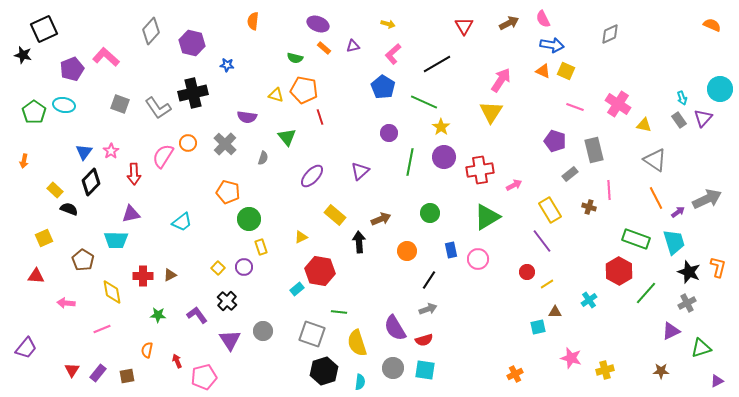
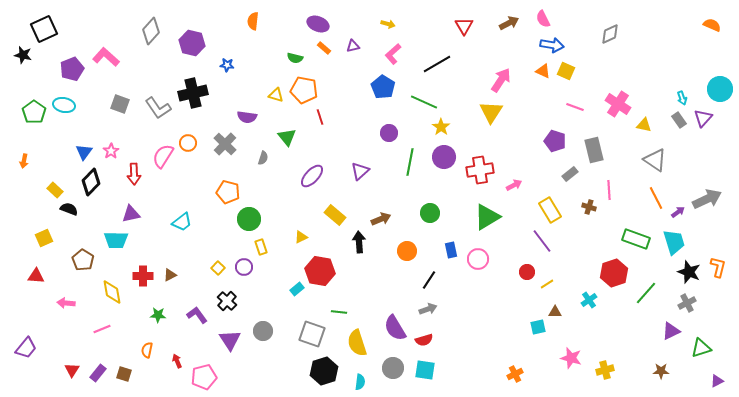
red hexagon at (619, 271): moved 5 px left, 2 px down; rotated 12 degrees clockwise
brown square at (127, 376): moved 3 px left, 2 px up; rotated 28 degrees clockwise
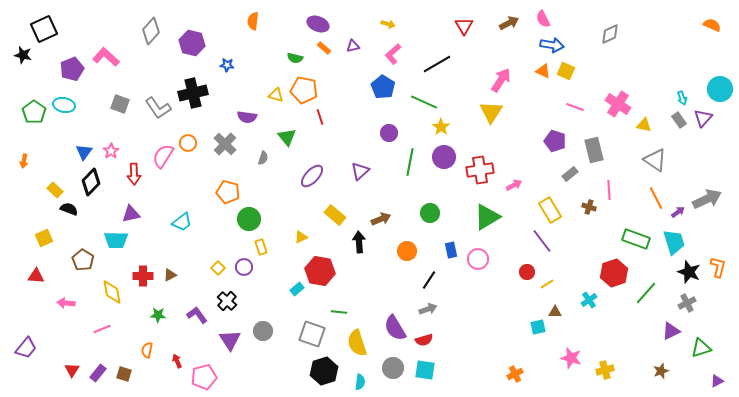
brown star at (661, 371): rotated 21 degrees counterclockwise
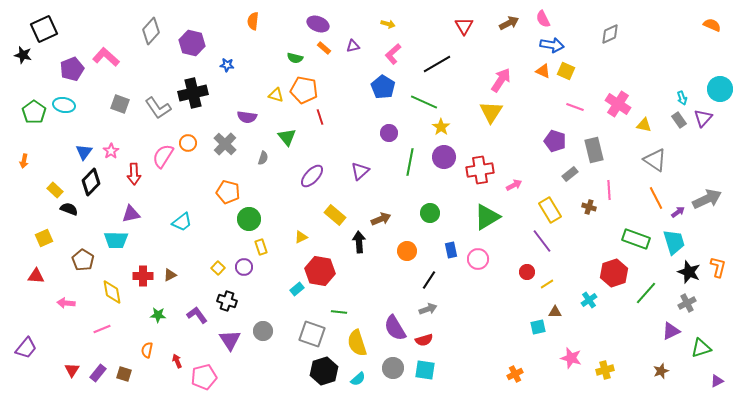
black cross at (227, 301): rotated 24 degrees counterclockwise
cyan semicircle at (360, 382): moved 2 px left, 3 px up; rotated 42 degrees clockwise
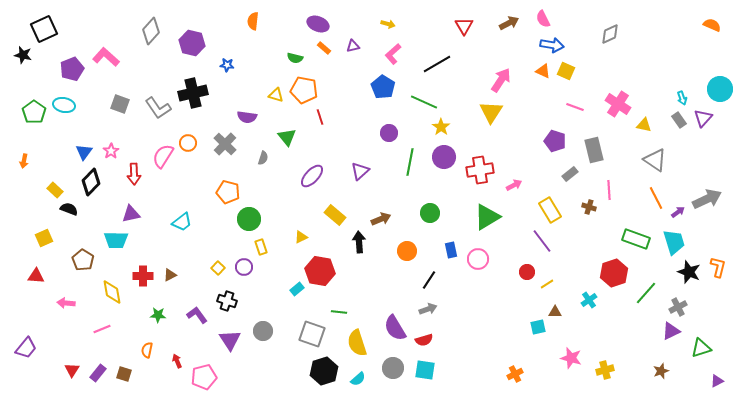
gray cross at (687, 303): moved 9 px left, 4 px down
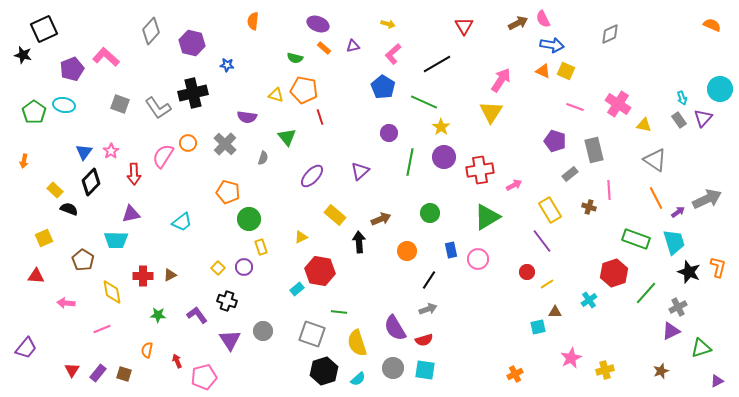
brown arrow at (509, 23): moved 9 px right
pink star at (571, 358): rotated 30 degrees clockwise
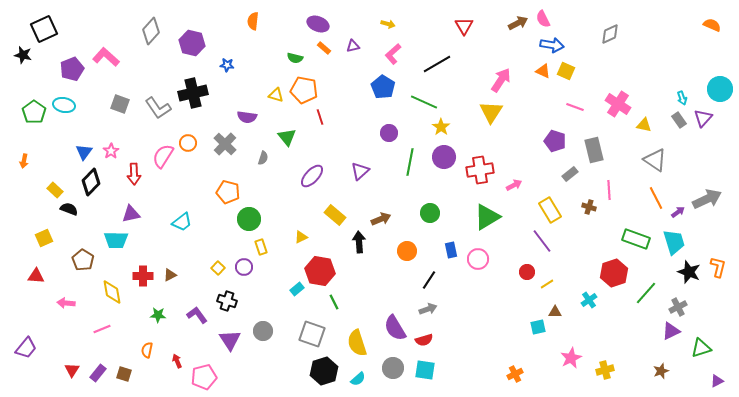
green line at (339, 312): moved 5 px left, 10 px up; rotated 56 degrees clockwise
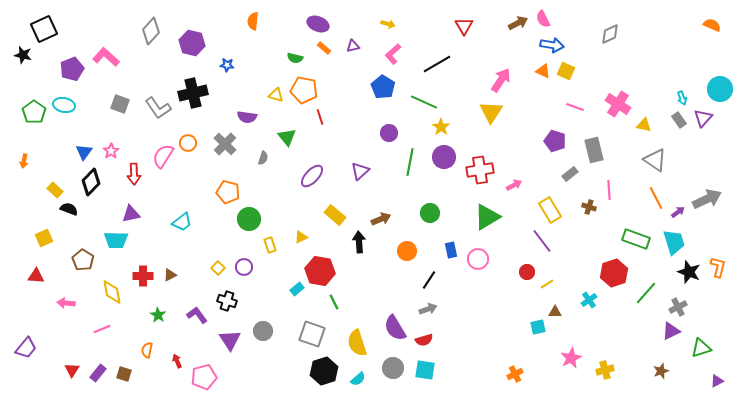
yellow rectangle at (261, 247): moved 9 px right, 2 px up
green star at (158, 315): rotated 28 degrees clockwise
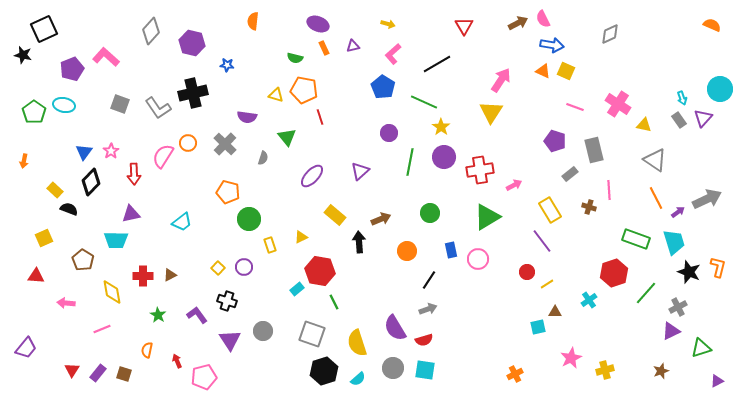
orange rectangle at (324, 48): rotated 24 degrees clockwise
